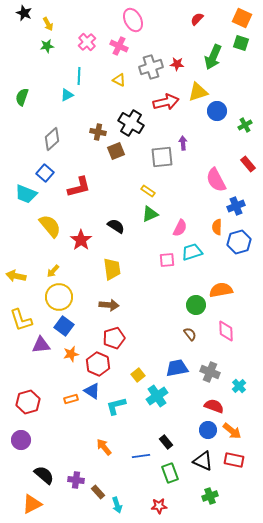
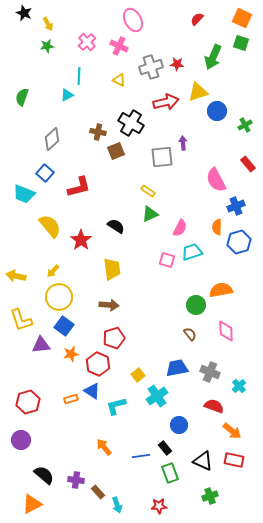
cyan trapezoid at (26, 194): moved 2 px left
pink square at (167, 260): rotated 21 degrees clockwise
blue circle at (208, 430): moved 29 px left, 5 px up
black rectangle at (166, 442): moved 1 px left, 6 px down
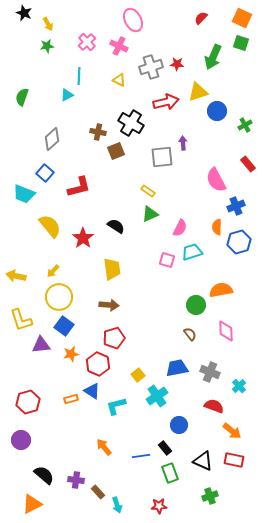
red semicircle at (197, 19): moved 4 px right, 1 px up
red star at (81, 240): moved 2 px right, 2 px up
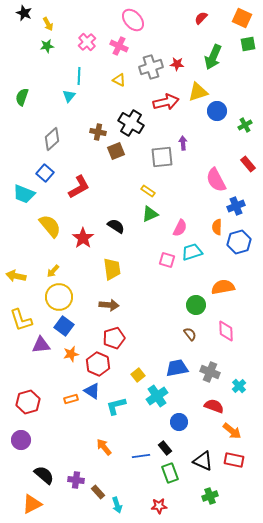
pink ellipse at (133, 20): rotated 15 degrees counterclockwise
green square at (241, 43): moved 7 px right, 1 px down; rotated 28 degrees counterclockwise
cyan triangle at (67, 95): moved 2 px right, 1 px down; rotated 24 degrees counterclockwise
red L-shape at (79, 187): rotated 15 degrees counterclockwise
orange semicircle at (221, 290): moved 2 px right, 3 px up
blue circle at (179, 425): moved 3 px up
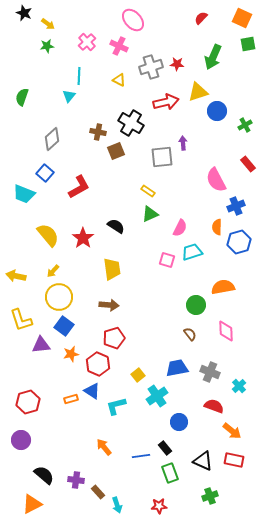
yellow arrow at (48, 24): rotated 24 degrees counterclockwise
yellow semicircle at (50, 226): moved 2 px left, 9 px down
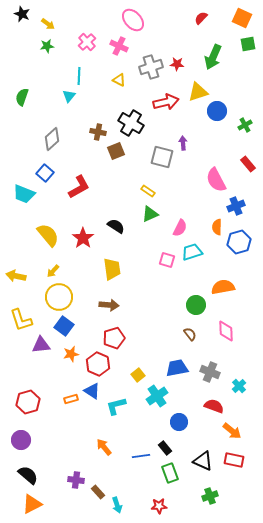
black star at (24, 13): moved 2 px left, 1 px down
gray square at (162, 157): rotated 20 degrees clockwise
black semicircle at (44, 475): moved 16 px left
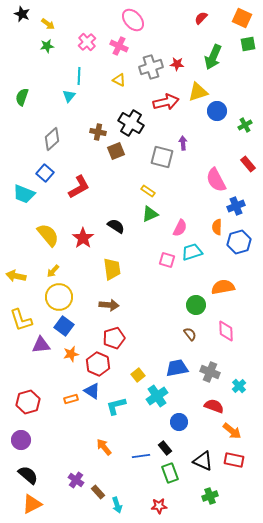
purple cross at (76, 480): rotated 28 degrees clockwise
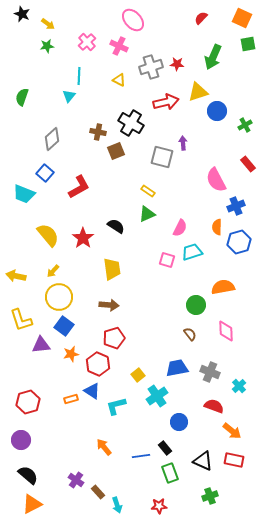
green triangle at (150, 214): moved 3 px left
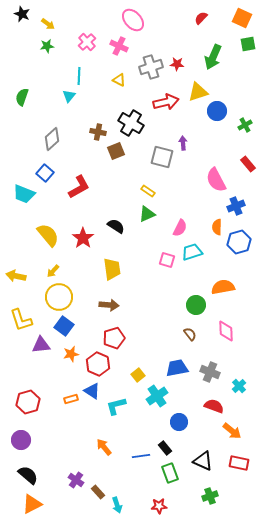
red rectangle at (234, 460): moved 5 px right, 3 px down
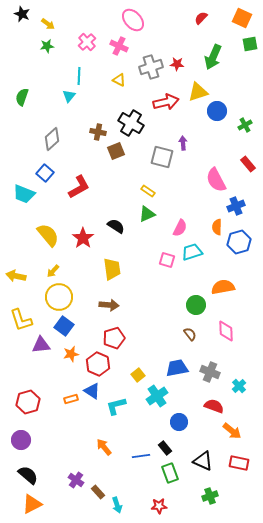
green square at (248, 44): moved 2 px right
